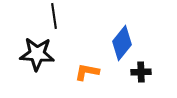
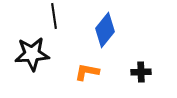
blue diamond: moved 17 px left, 13 px up
black star: moved 5 px left; rotated 8 degrees counterclockwise
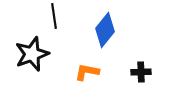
black star: rotated 16 degrees counterclockwise
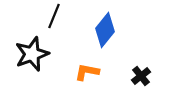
black line: rotated 30 degrees clockwise
black cross: moved 4 px down; rotated 36 degrees counterclockwise
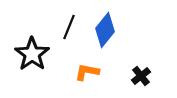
black line: moved 15 px right, 11 px down
black star: rotated 16 degrees counterclockwise
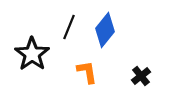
orange L-shape: rotated 70 degrees clockwise
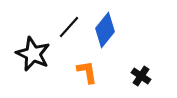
black line: rotated 20 degrees clockwise
black star: moved 1 px right; rotated 12 degrees counterclockwise
black cross: rotated 18 degrees counterclockwise
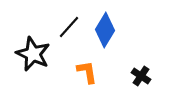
blue diamond: rotated 8 degrees counterclockwise
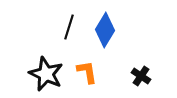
black line: rotated 25 degrees counterclockwise
black star: moved 13 px right, 20 px down
